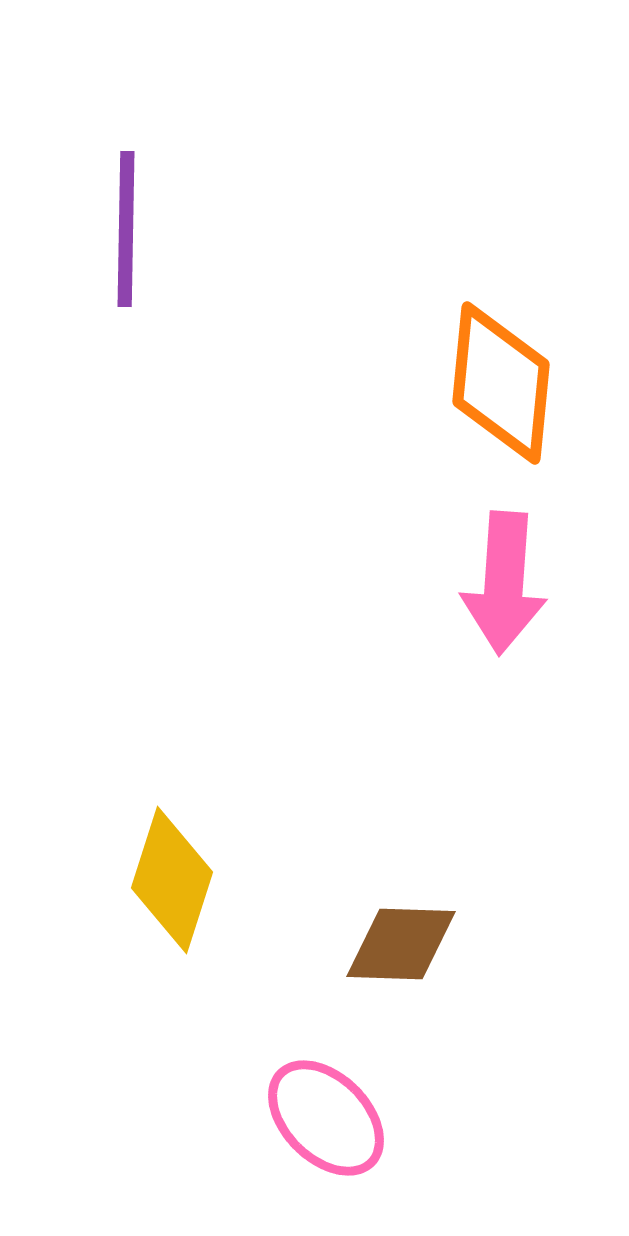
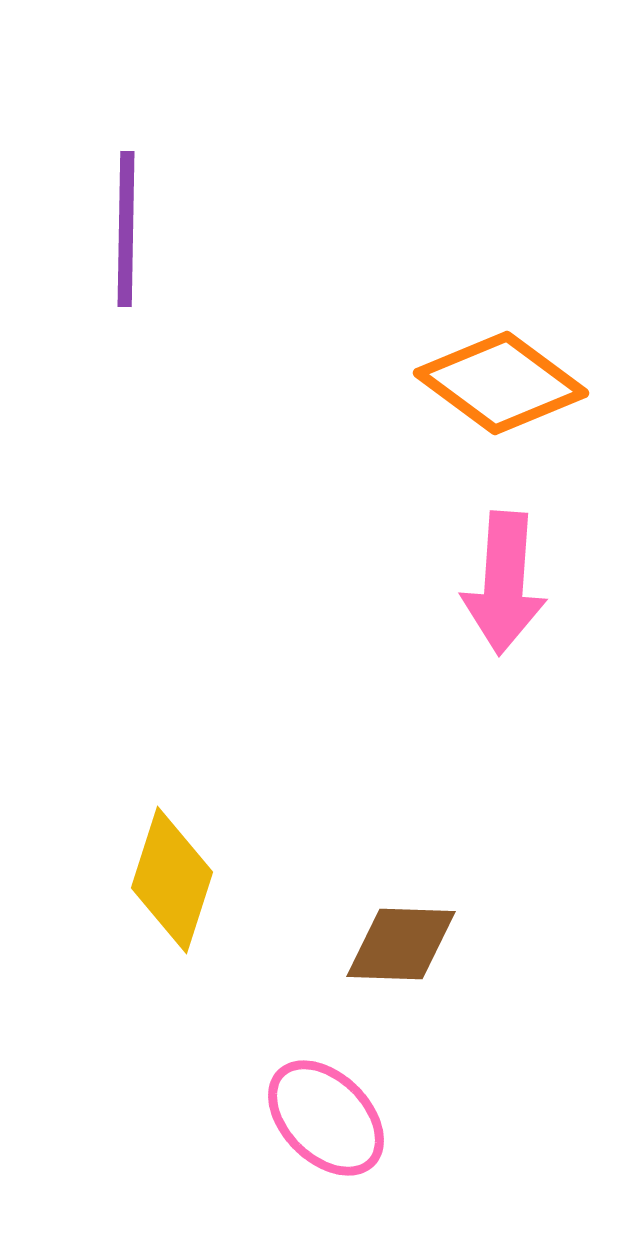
orange diamond: rotated 59 degrees counterclockwise
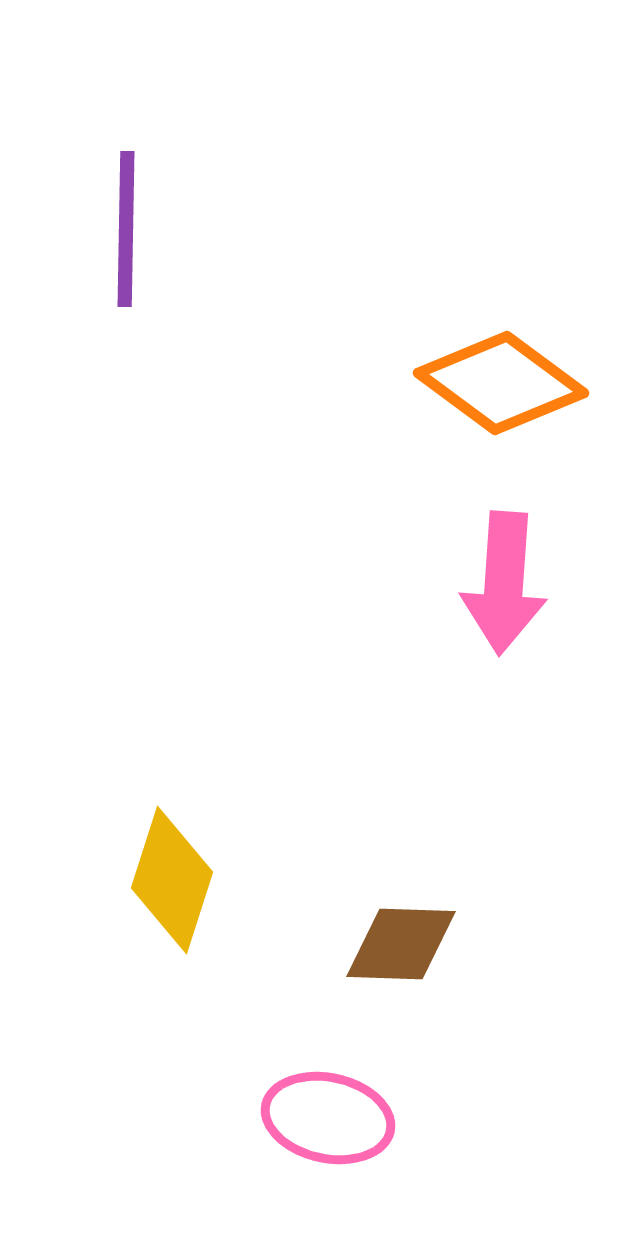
pink ellipse: moved 2 px right; rotated 33 degrees counterclockwise
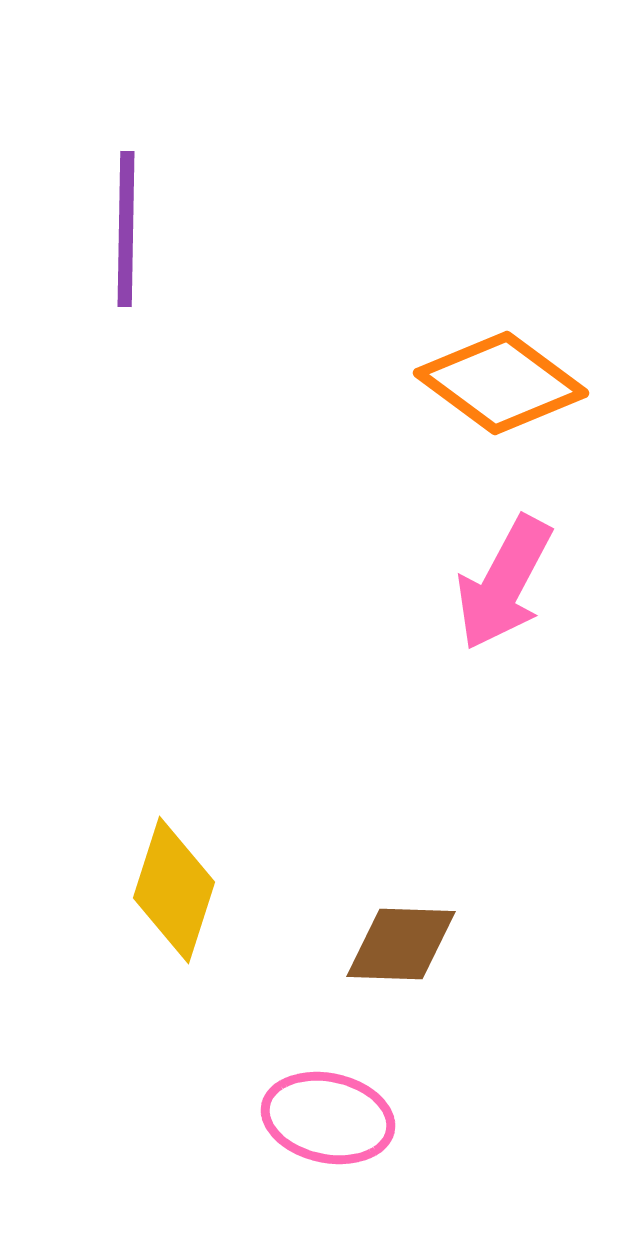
pink arrow: rotated 24 degrees clockwise
yellow diamond: moved 2 px right, 10 px down
